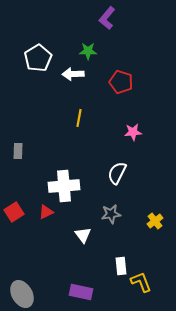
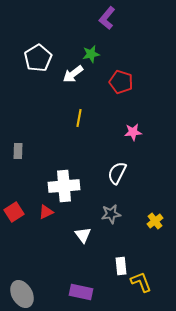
green star: moved 3 px right, 3 px down; rotated 12 degrees counterclockwise
white arrow: rotated 35 degrees counterclockwise
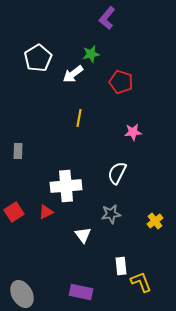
white cross: moved 2 px right
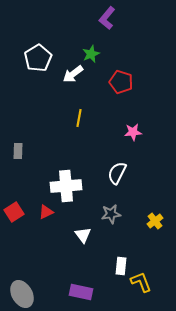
green star: rotated 12 degrees counterclockwise
white rectangle: rotated 12 degrees clockwise
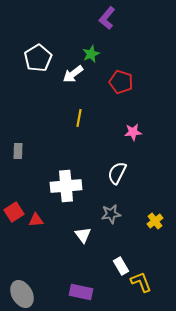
red triangle: moved 10 px left, 8 px down; rotated 21 degrees clockwise
white rectangle: rotated 36 degrees counterclockwise
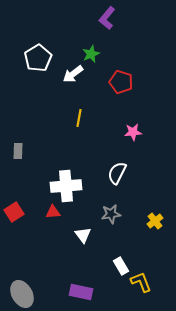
red triangle: moved 17 px right, 8 px up
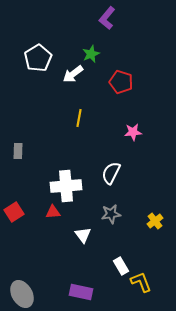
white semicircle: moved 6 px left
